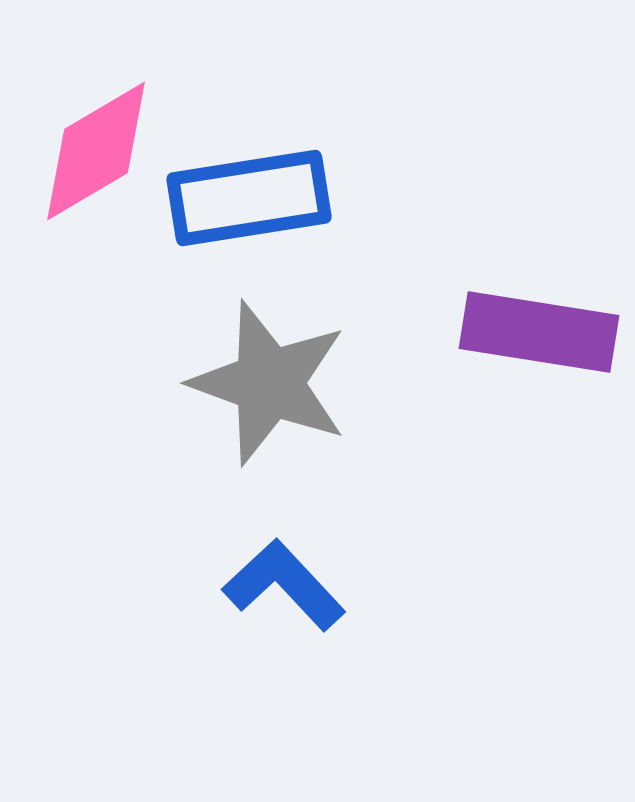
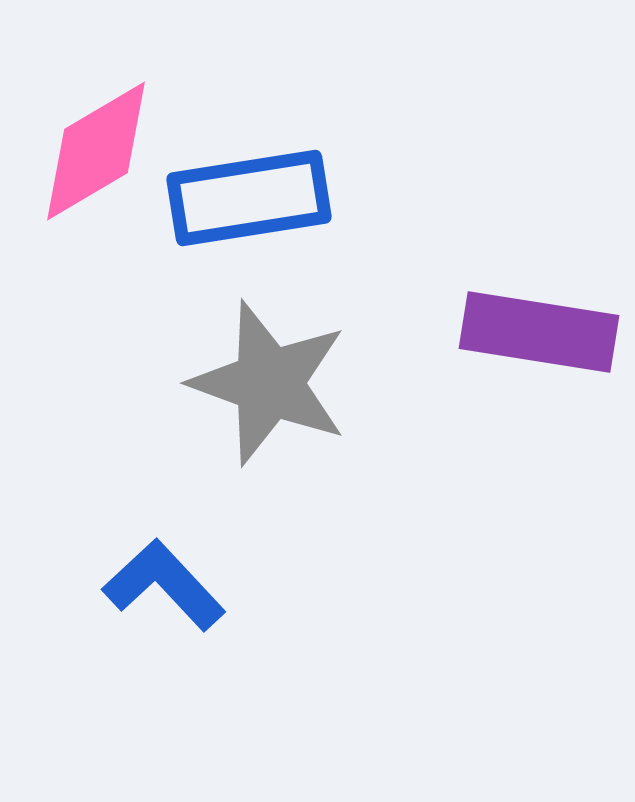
blue L-shape: moved 120 px left
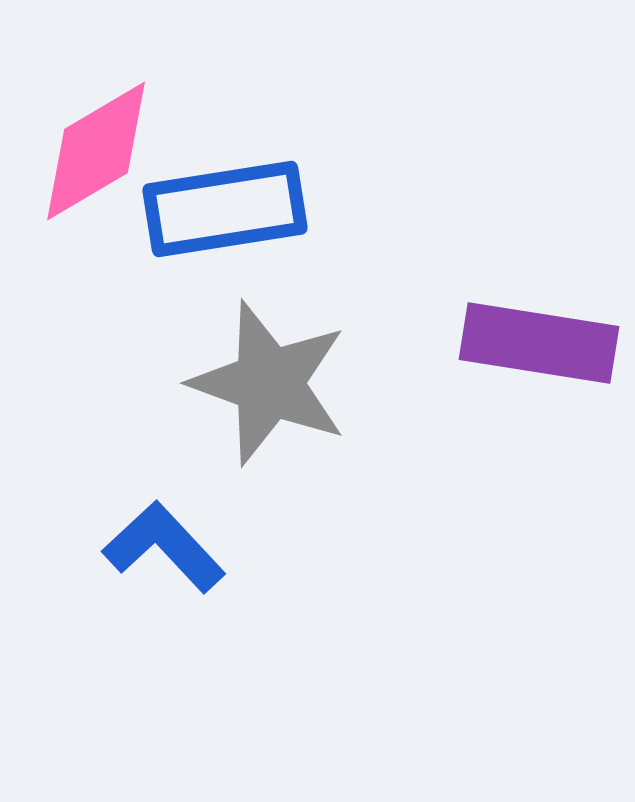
blue rectangle: moved 24 px left, 11 px down
purple rectangle: moved 11 px down
blue L-shape: moved 38 px up
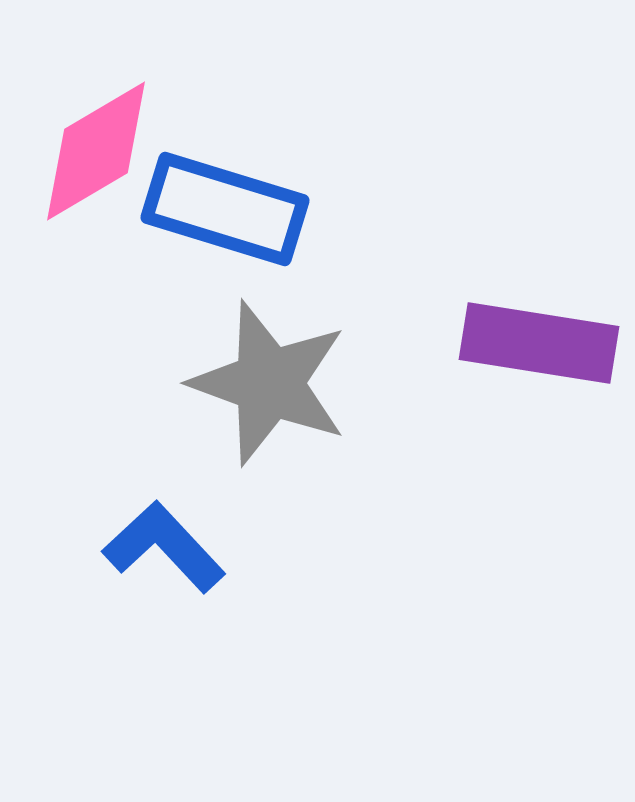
blue rectangle: rotated 26 degrees clockwise
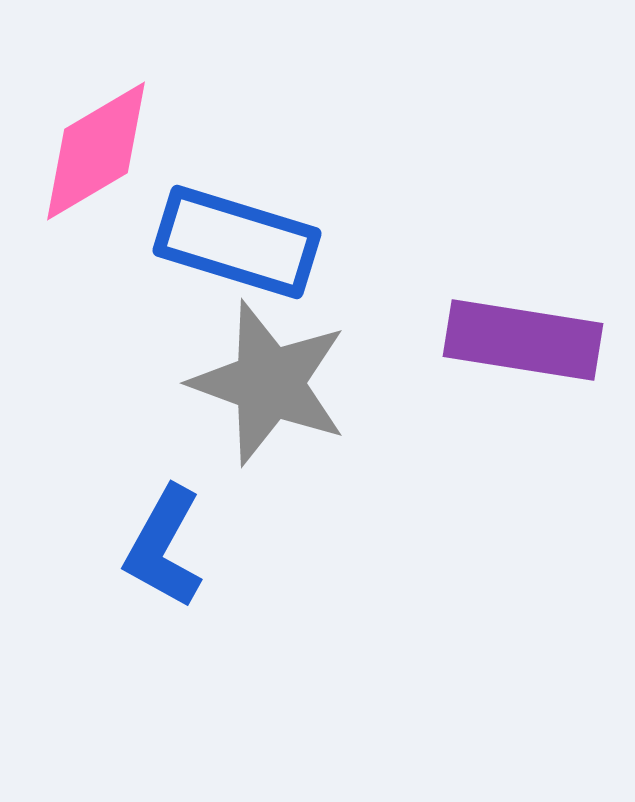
blue rectangle: moved 12 px right, 33 px down
purple rectangle: moved 16 px left, 3 px up
blue L-shape: rotated 108 degrees counterclockwise
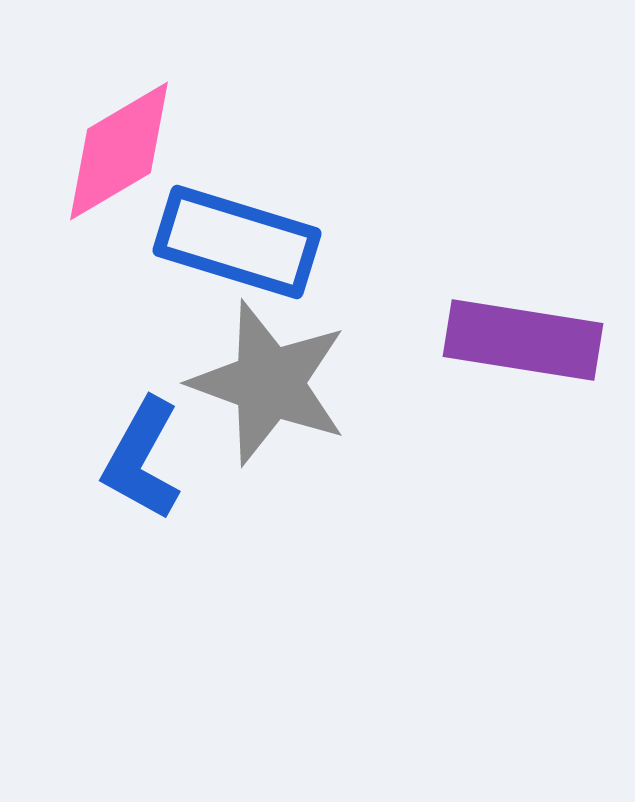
pink diamond: moved 23 px right
blue L-shape: moved 22 px left, 88 px up
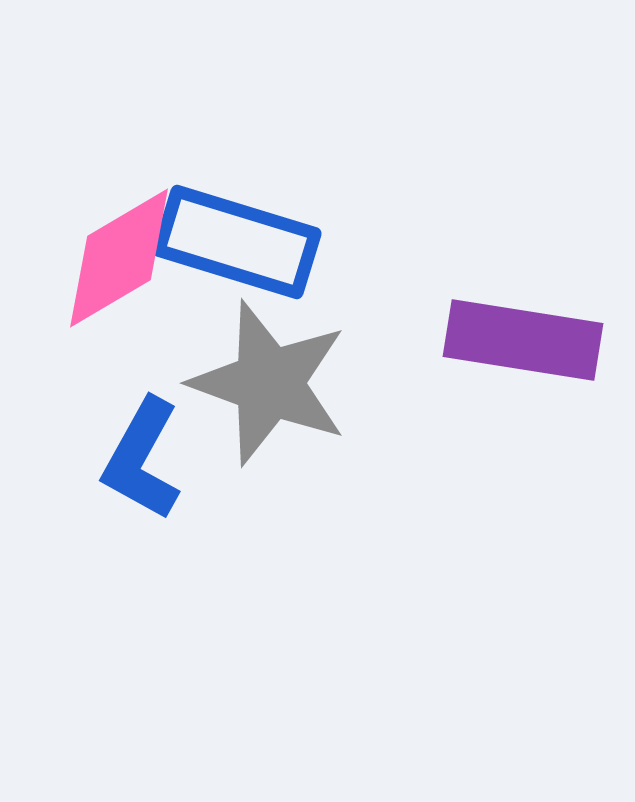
pink diamond: moved 107 px down
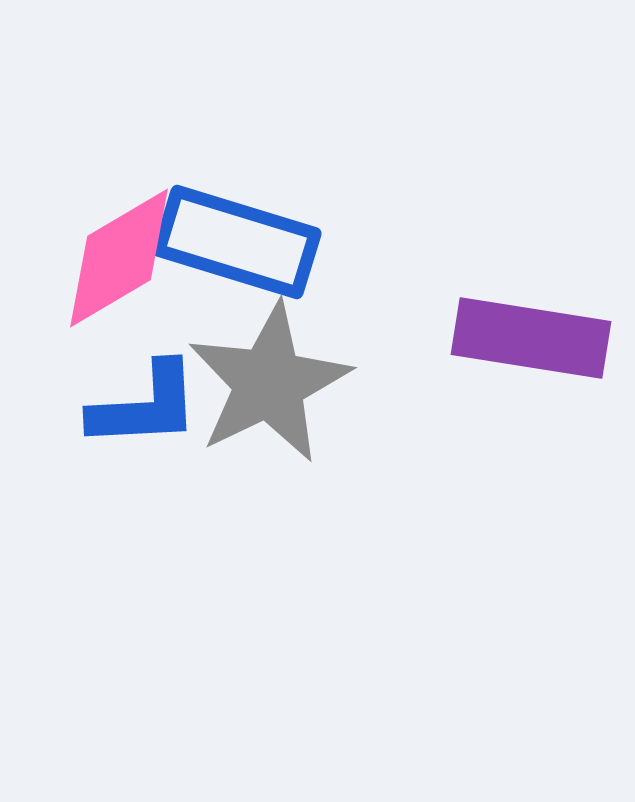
purple rectangle: moved 8 px right, 2 px up
gray star: rotated 26 degrees clockwise
blue L-shape: moved 3 px right, 53 px up; rotated 122 degrees counterclockwise
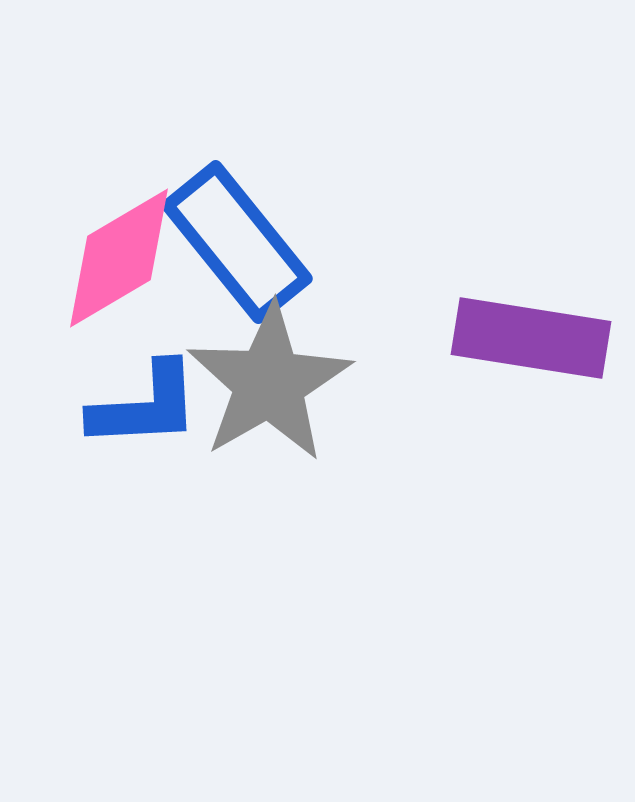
blue rectangle: rotated 34 degrees clockwise
gray star: rotated 4 degrees counterclockwise
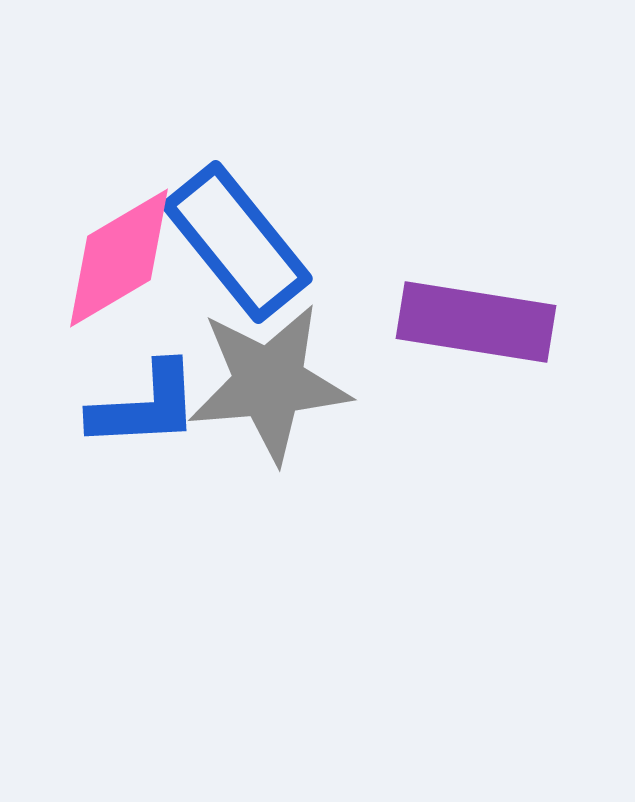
purple rectangle: moved 55 px left, 16 px up
gray star: rotated 25 degrees clockwise
